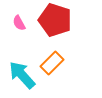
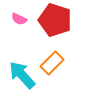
pink semicircle: moved 4 px up; rotated 35 degrees counterclockwise
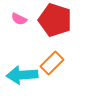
cyan arrow: rotated 52 degrees counterclockwise
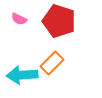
red pentagon: moved 4 px right, 1 px down
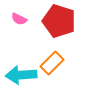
cyan arrow: moved 1 px left
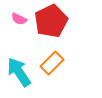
red pentagon: moved 8 px left; rotated 28 degrees clockwise
cyan arrow: moved 2 px left, 3 px up; rotated 60 degrees clockwise
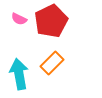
cyan arrow: moved 2 px down; rotated 24 degrees clockwise
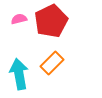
pink semicircle: rotated 140 degrees clockwise
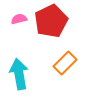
orange rectangle: moved 13 px right
